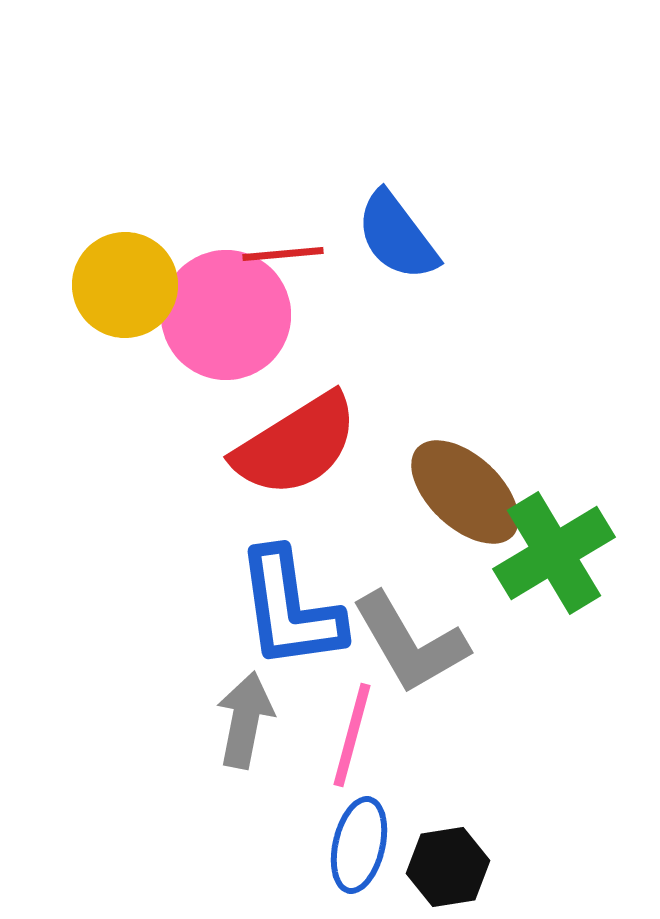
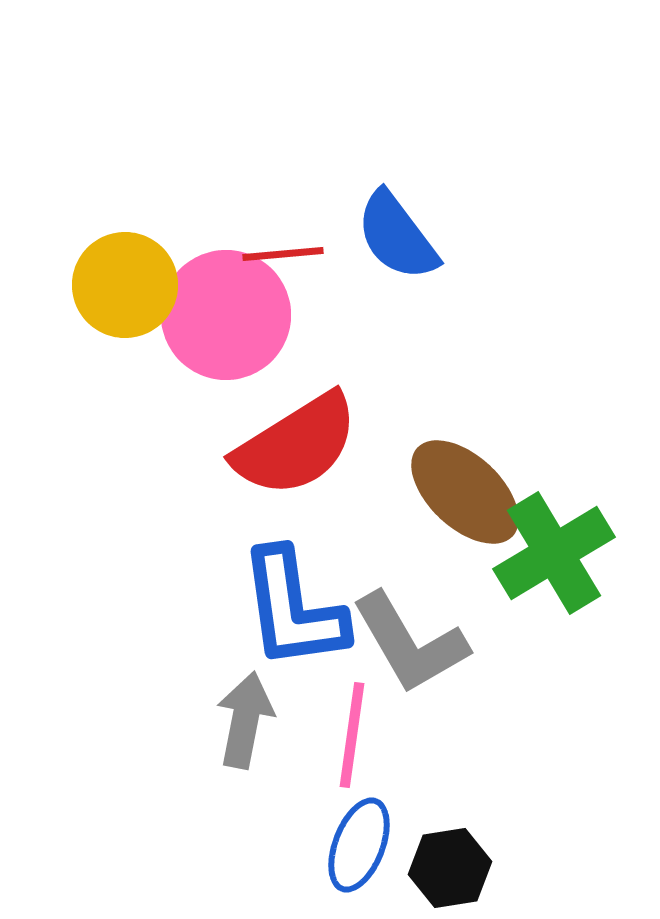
blue L-shape: moved 3 px right
pink line: rotated 7 degrees counterclockwise
blue ellipse: rotated 8 degrees clockwise
black hexagon: moved 2 px right, 1 px down
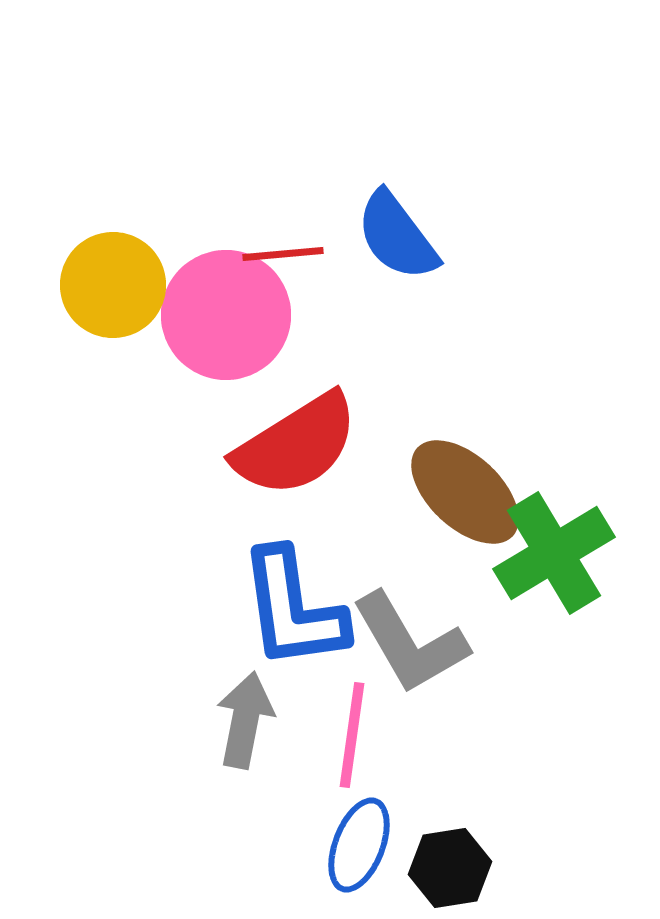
yellow circle: moved 12 px left
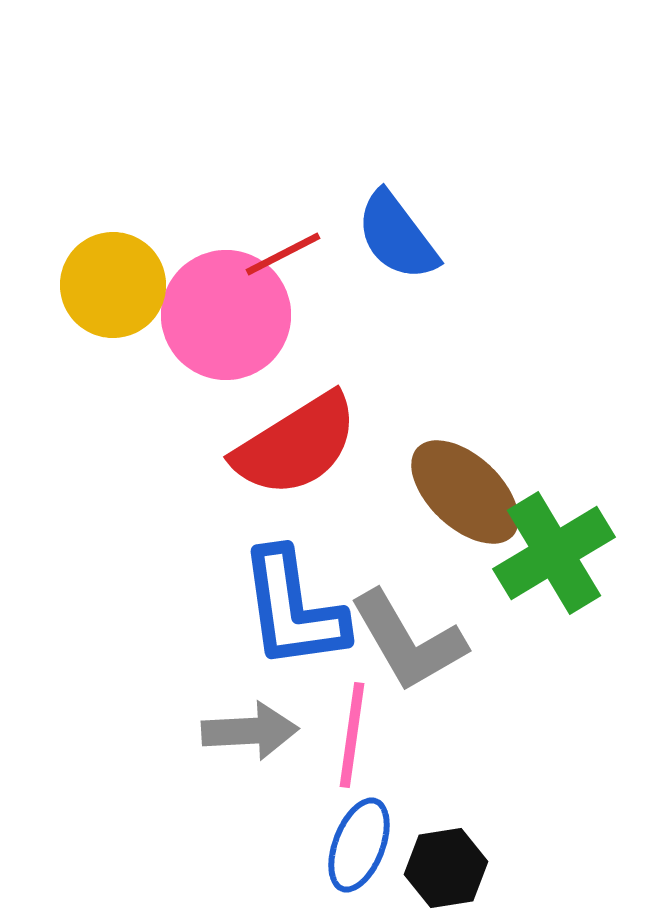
red line: rotated 22 degrees counterclockwise
gray L-shape: moved 2 px left, 2 px up
gray arrow: moved 5 px right, 11 px down; rotated 76 degrees clockwise
black hexagon: moved 4 px left
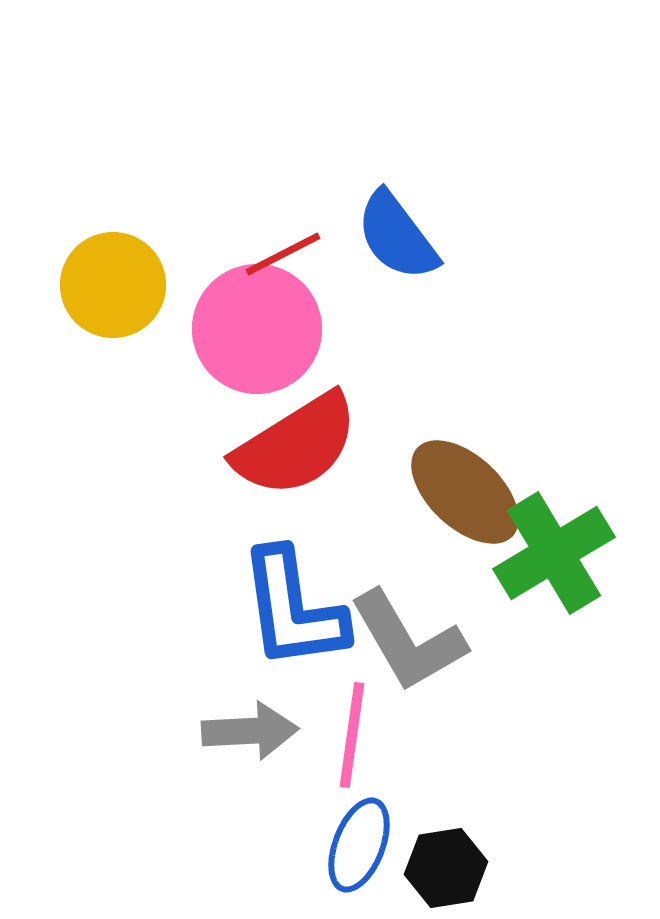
pink circle: moved 31 px right, 14 px down
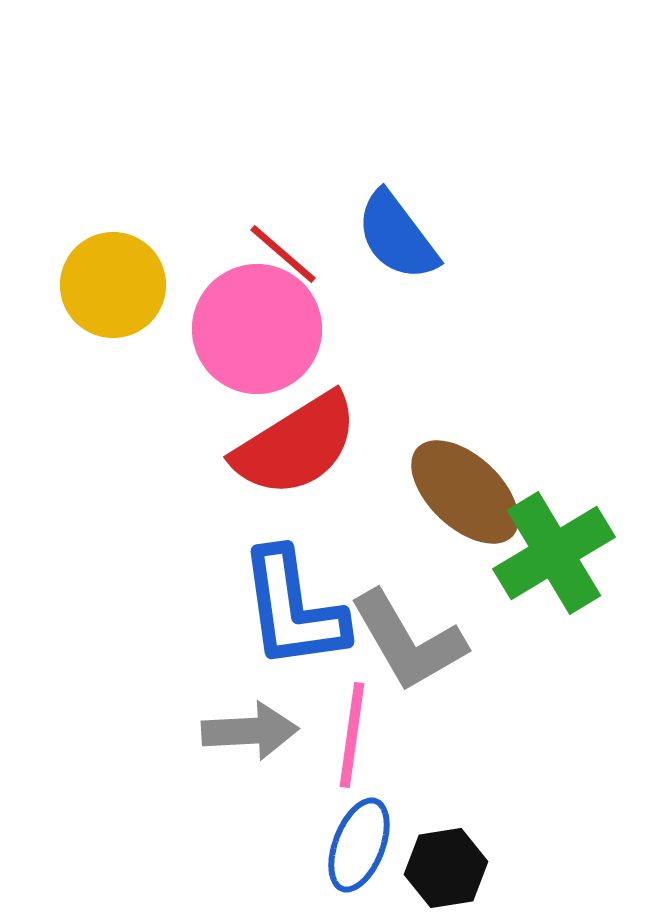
red line: rotated 68 degrees clockwise
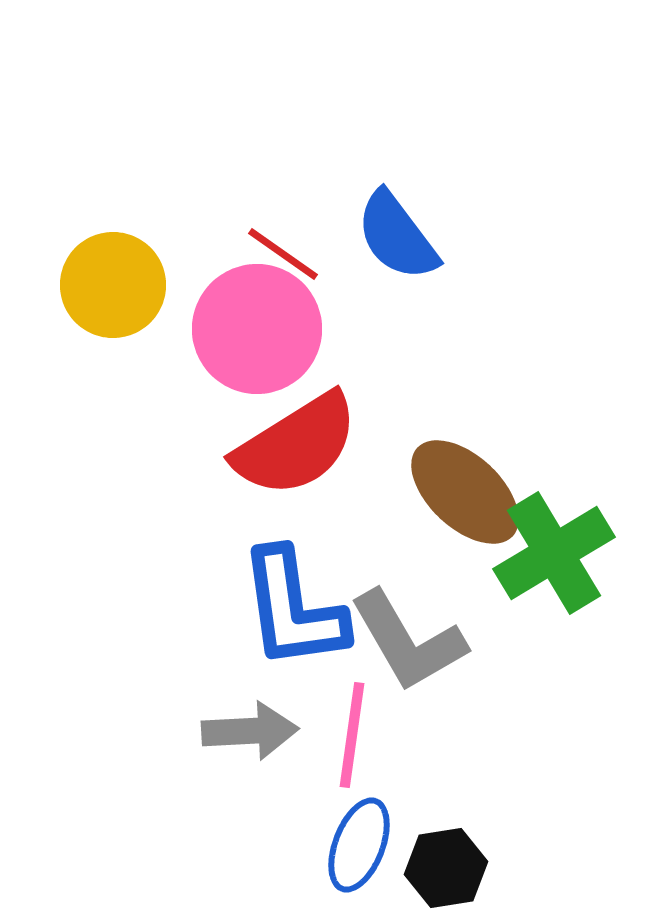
red line: rotated 6 degrees counterclockwise
